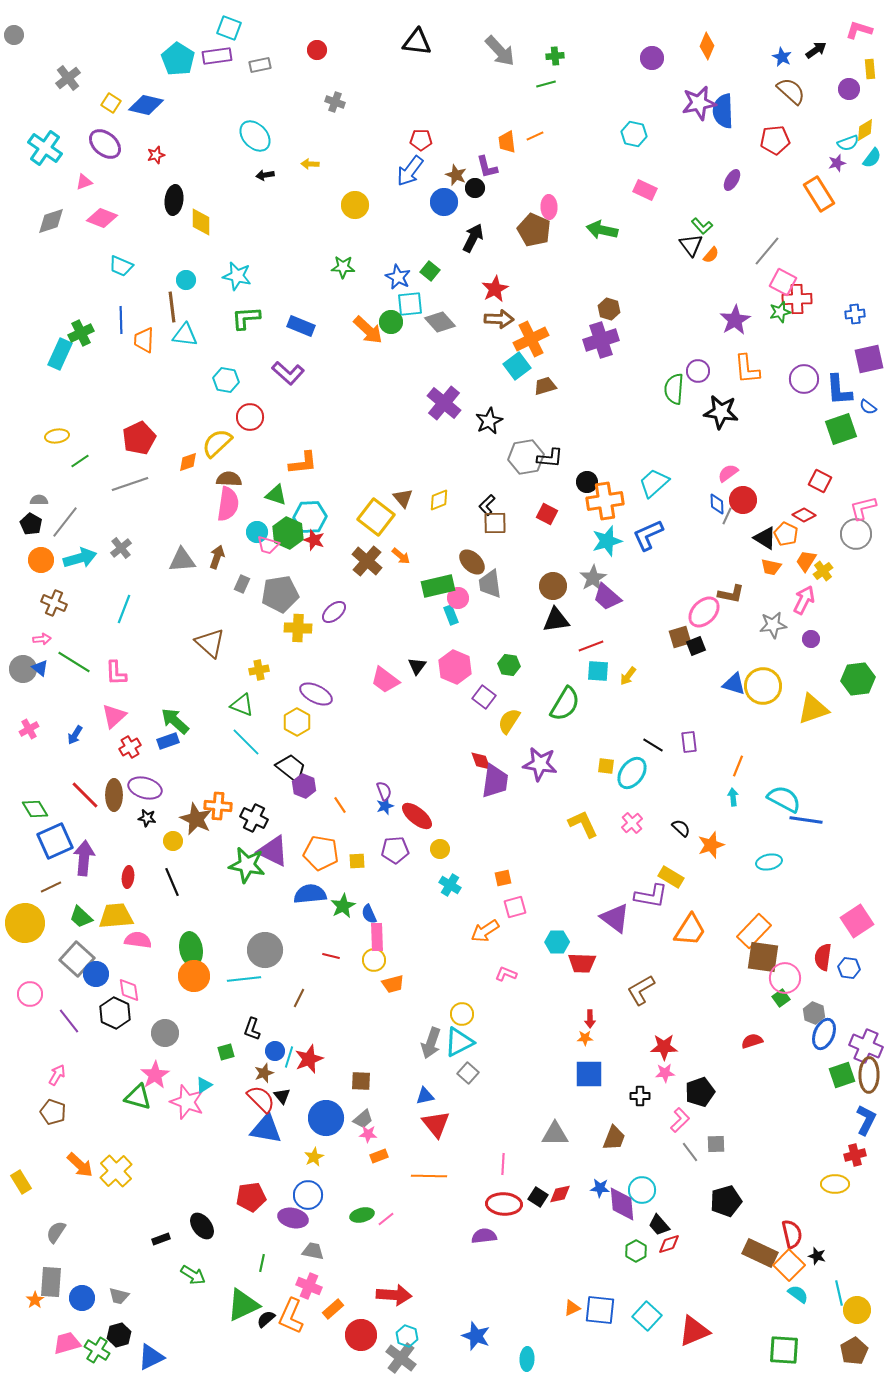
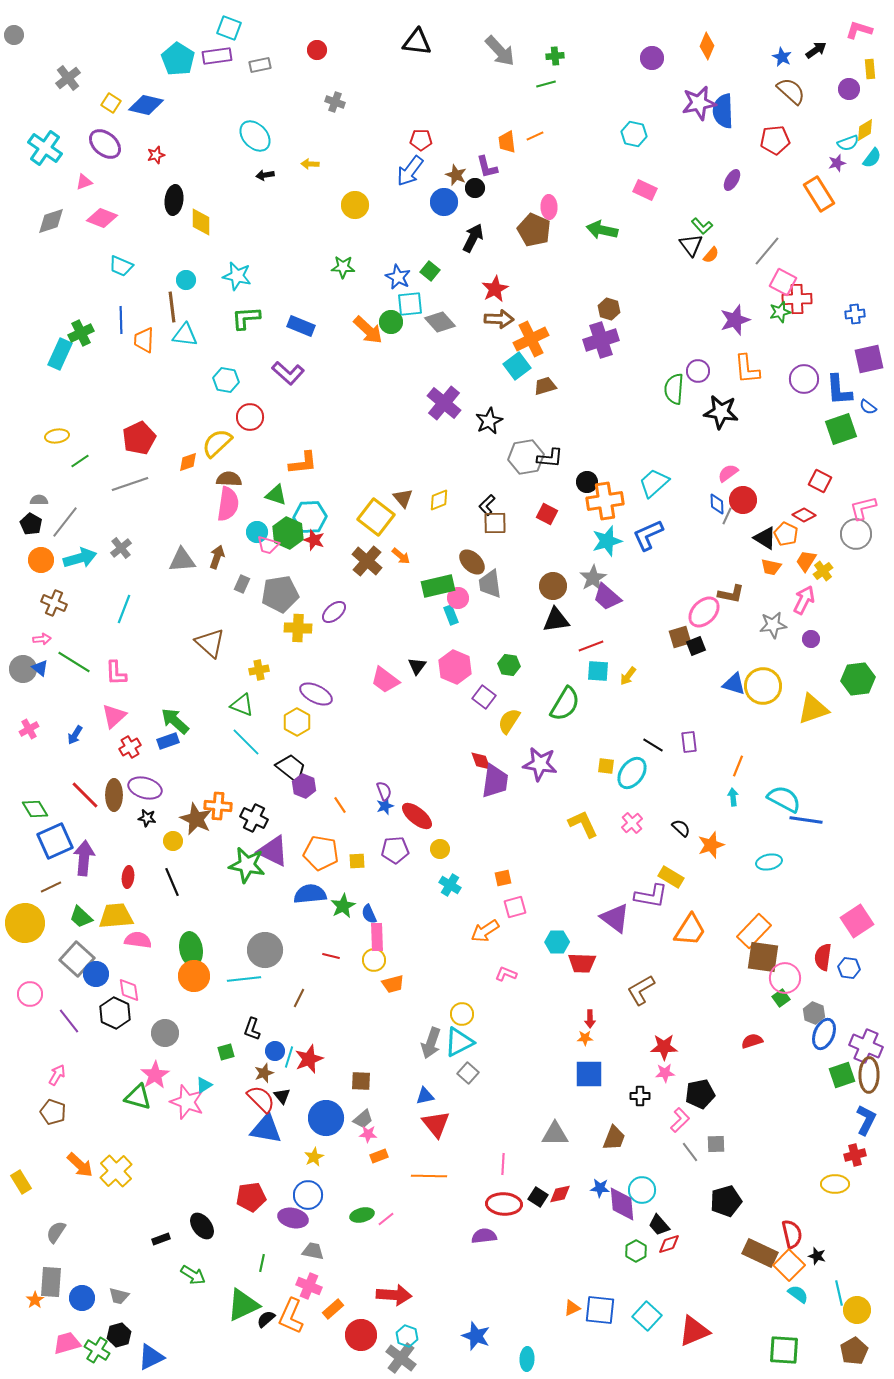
purple star at (735, 320): rotated 12 degrees clockwise
black pentagon at (700, 1092): moved 2 px down; rotated 8 degrees clockwise
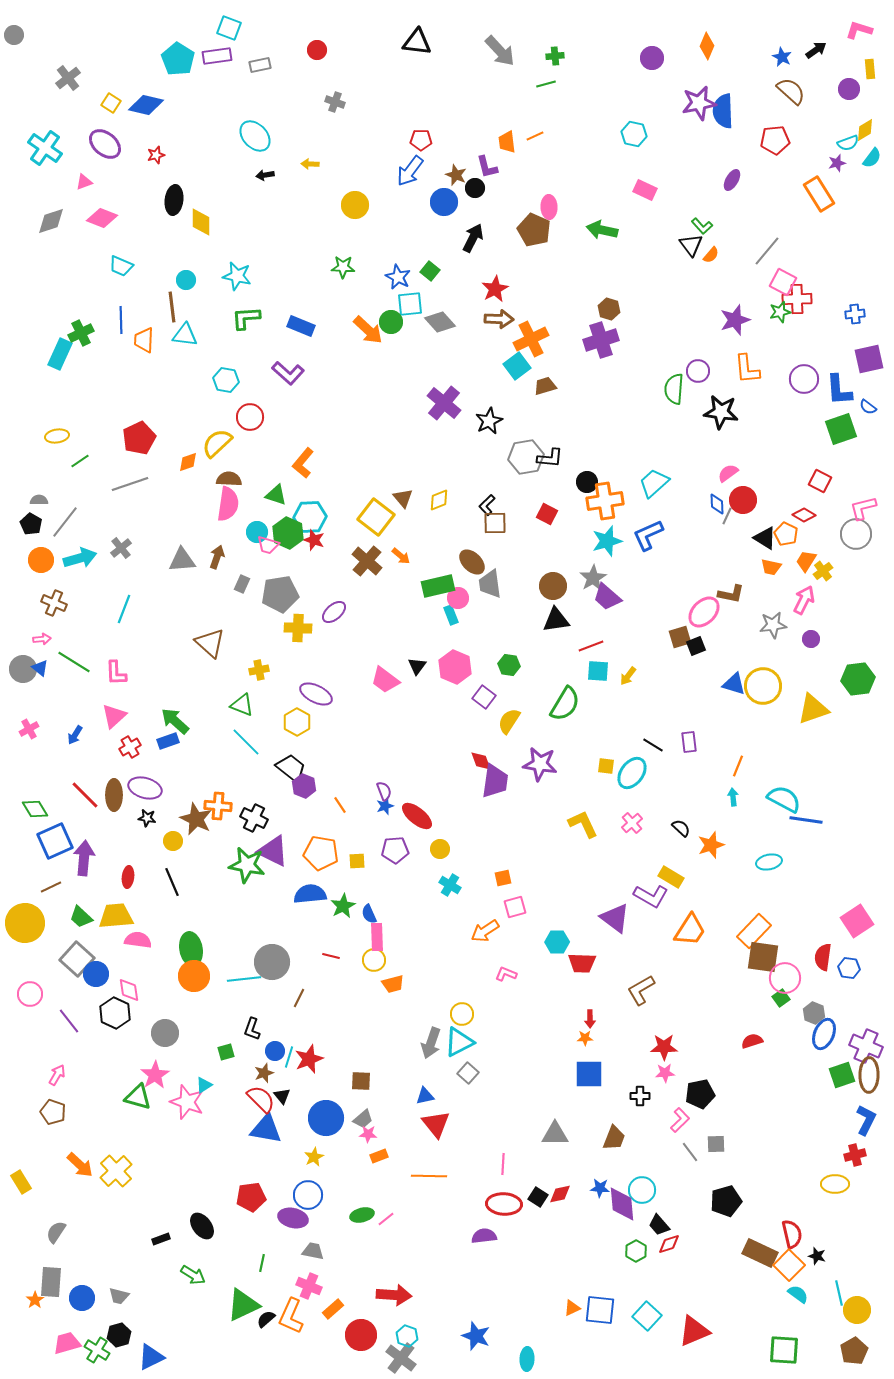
orange L-shape at (303, 463): rotated 136 degrees clockwise
purple L-shape at (651, 896): rotated 20 degrees clockwise
gray circle at (265, 950): moved 7 px right, 12 px down
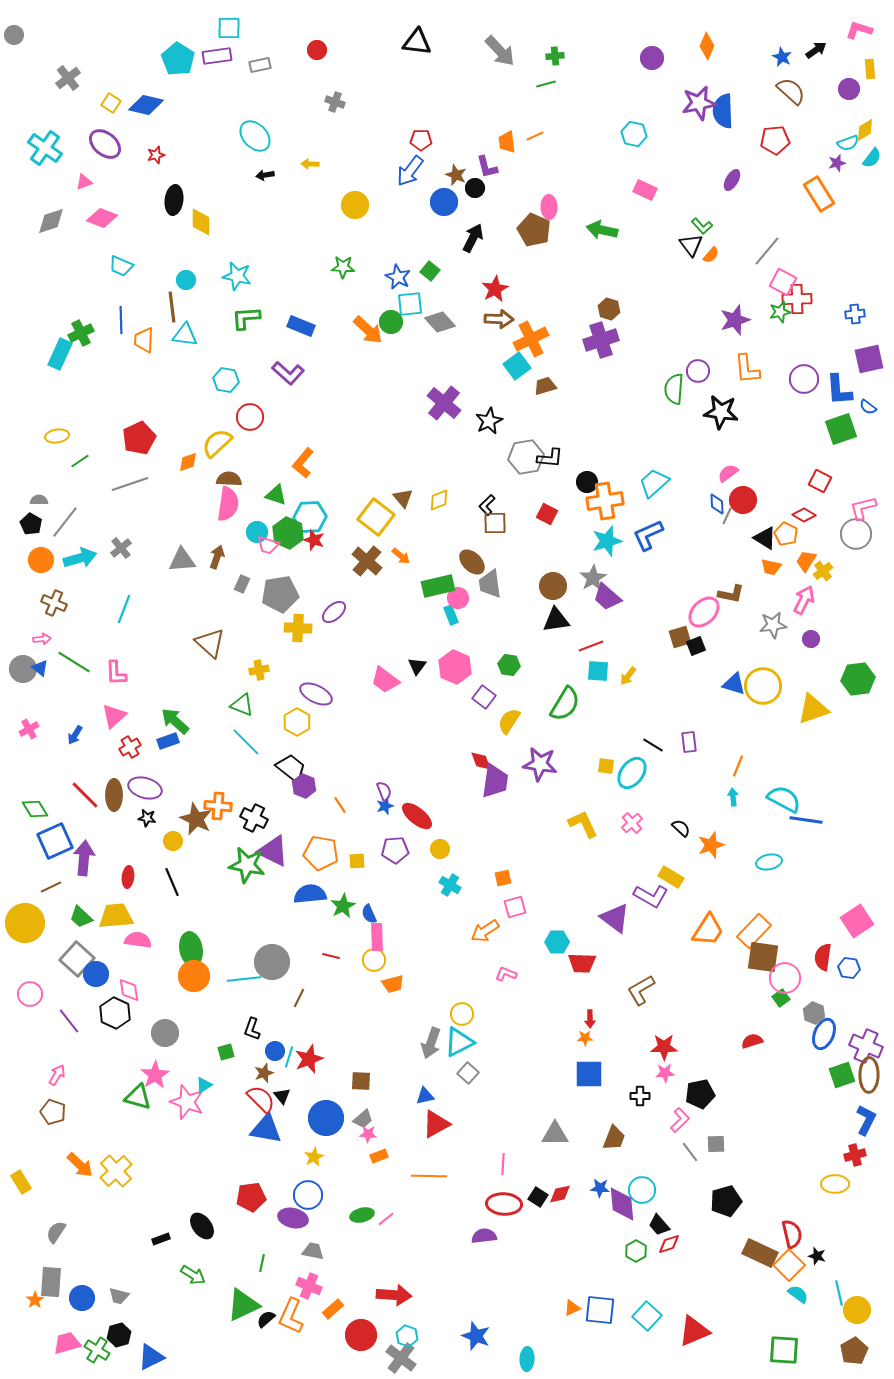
cyan square at (229, 28): rotated 20 degrees counterclockwise
orange trapezoid at (690, 930): moved 18 px right
red triangle at (436, 1124): rotated 40 degrees clockwise
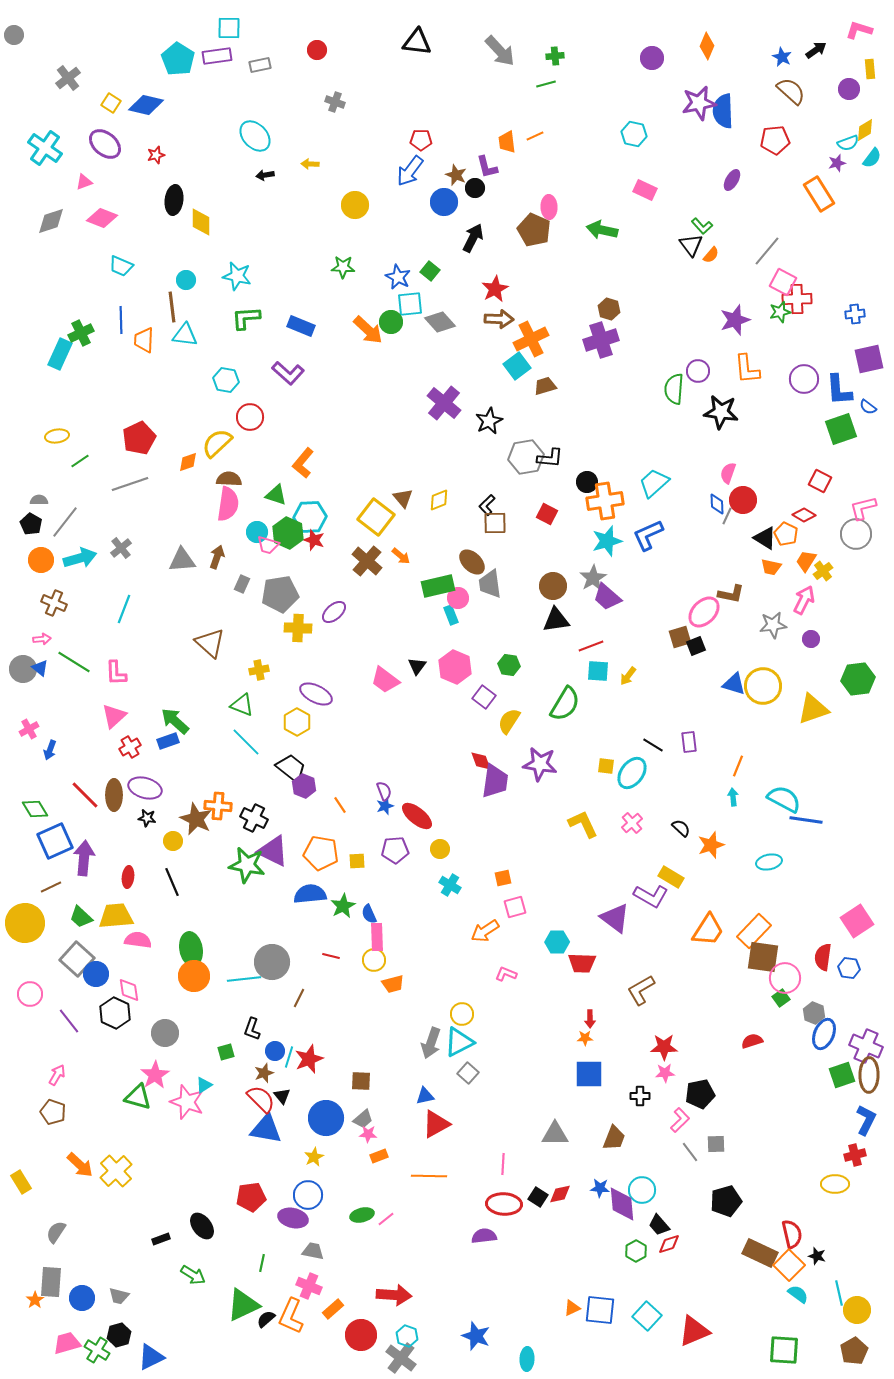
pink semicircle at (728, 473): rotated 35 degrees counterclockwise
blue arrow at (75, 735): moved 25 px left, 15 px down; rotated 12 degrees counterclockwise
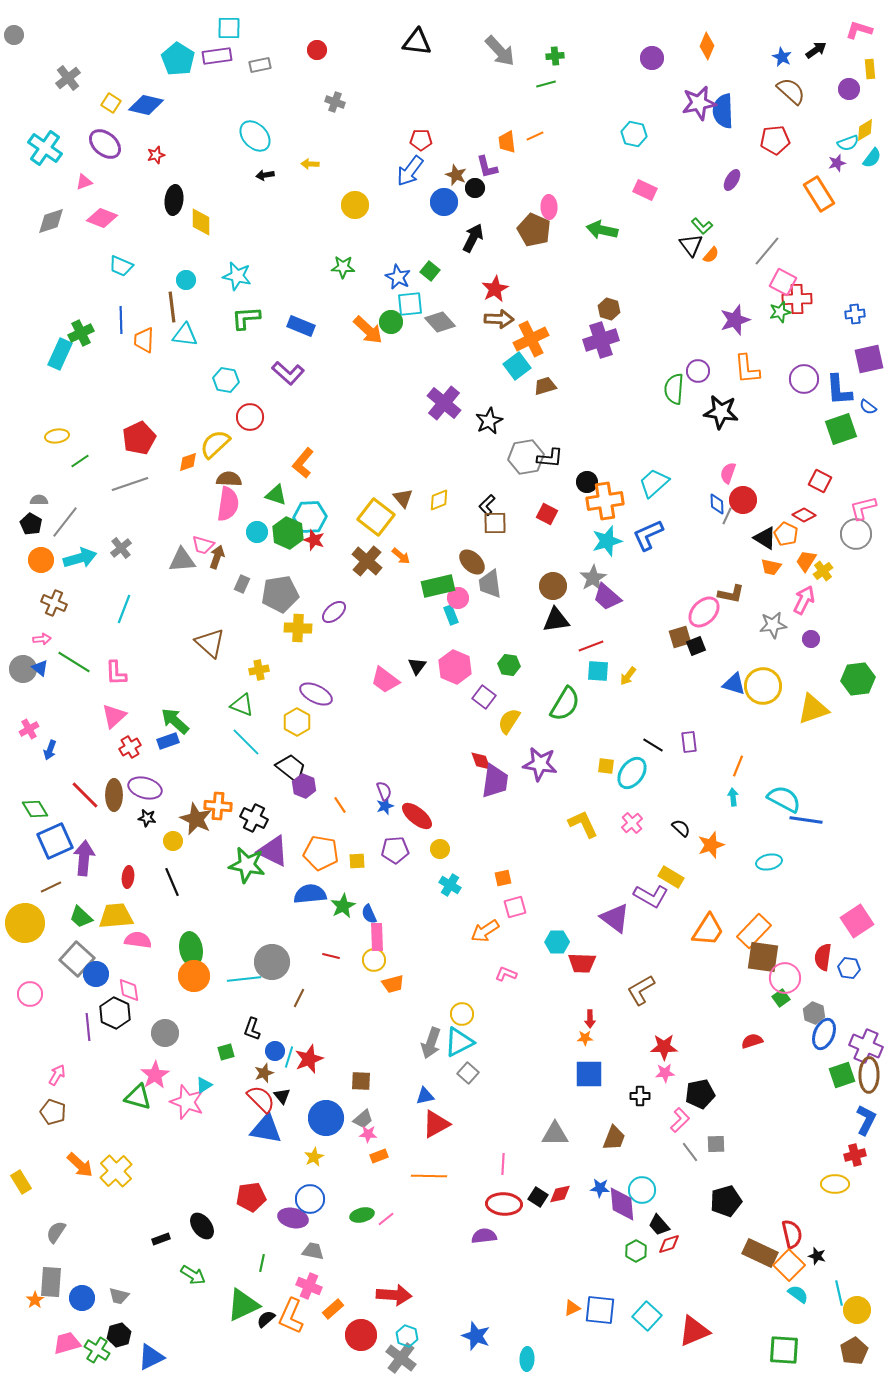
yellow semicircle at (217, 443): moved 2 px left, 1 px down
pink trapezoid at (268, 545): moved 65 px left
purple line at (69, 1021): moved 19 px right, 6 px down; rotated 32 degrees clockwise
blue circle at (308, 1195): moved 2 px right, 4 px down
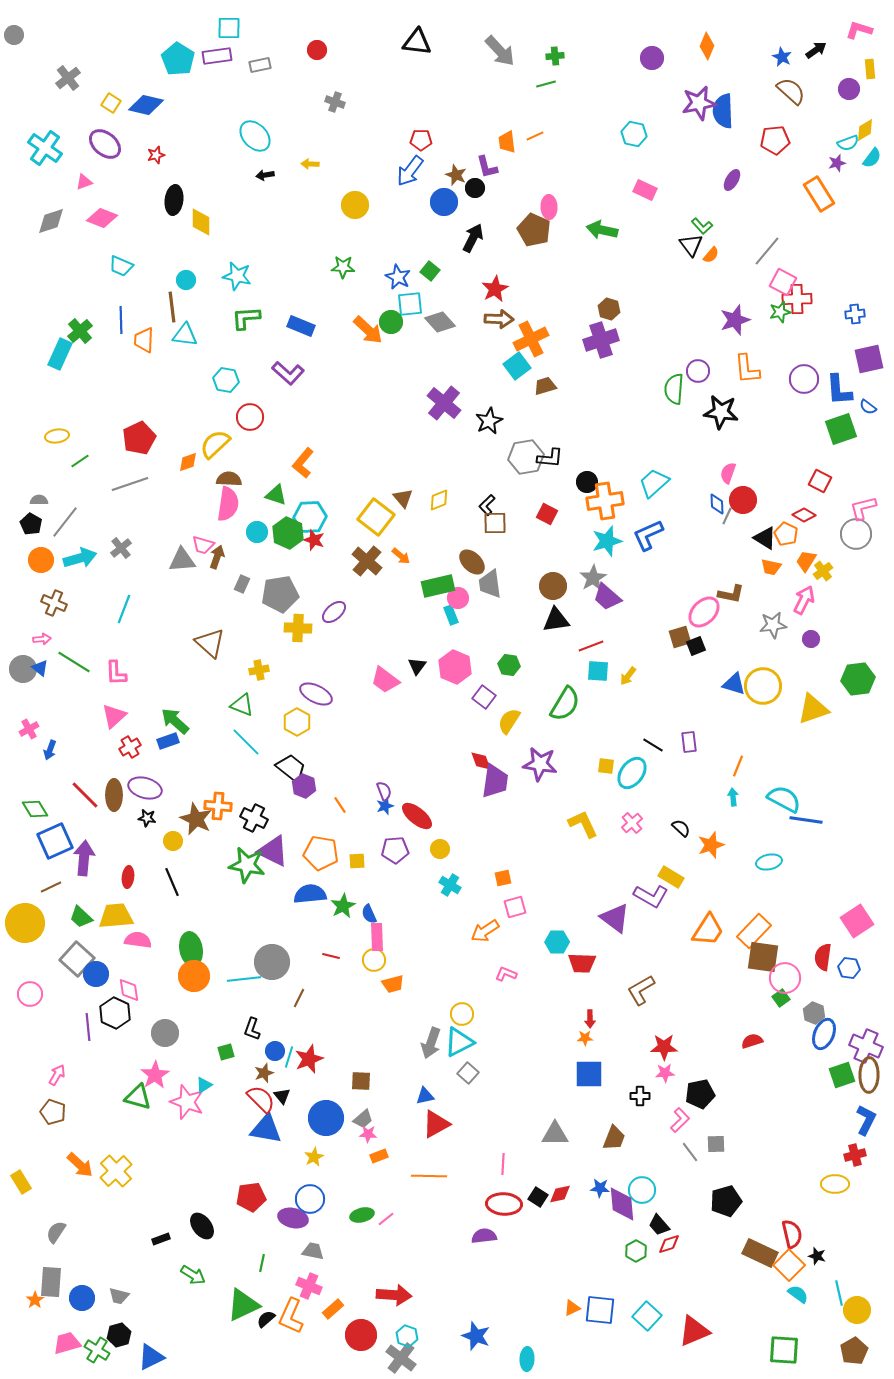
green cross at (81, 333): moved 1 px left, 2 px up; rotated 15 degrees counterclockwise
